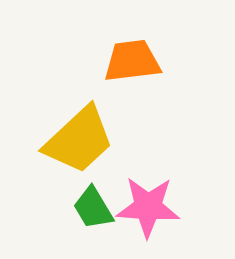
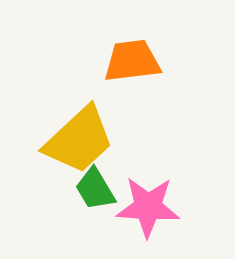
green trapezoid: moved 2 px right, 19 px up
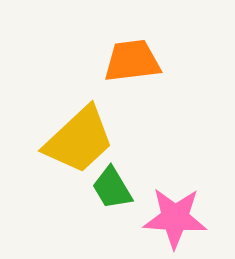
green trapezoid: moved 17 px right, 1 px up
pink star: moved 27 px right, 11 px down
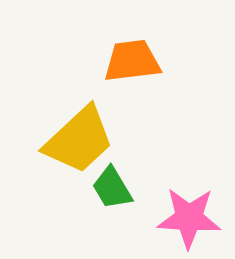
pink star: moved 14 px right
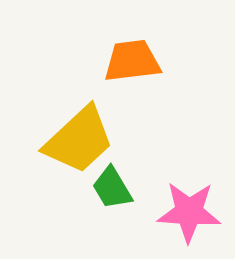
pink star: moved 6 px up
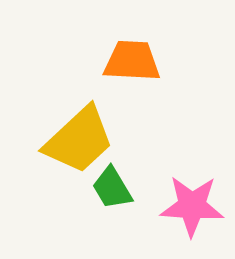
orange trapezoid: rotated 10 degrees clockwise
pink star: moved 3 px right, 6 px up
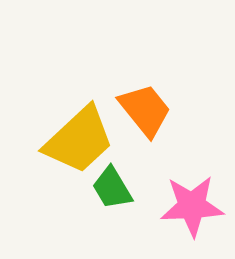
orange trapezoid: moved 13 px right, 49 px down; rotated 48 degrees clockwise
pink star: rotated 6 degrees counterclockwise
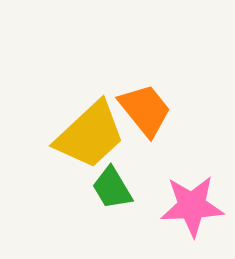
yellow trapezoid: moved 11 px right, 5 px up
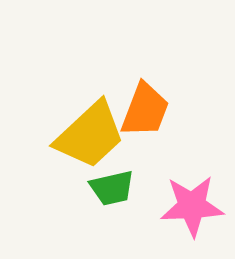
orange trapezoid: rotated 60 degrees clockwise
green trapezoid: rotated 72 degrees counterclockwise
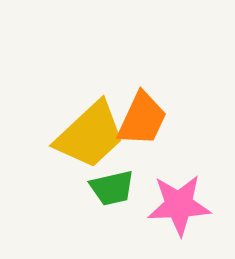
orange trapezoid: moved 3 px left, 9 px down; rotated 4 degrees clockwise
pink star: moved 13 px left, 1 px up
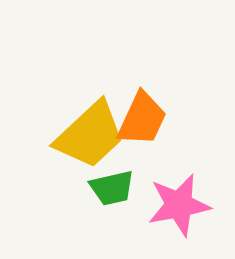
pink star: rotated 8 degrees counterclockwise
